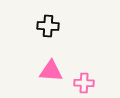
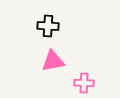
pink triangle: moved 2 px right, 10 px up; rotated 15 degrees counterclockwise
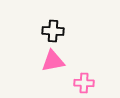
black cross: moved 5 px right, 5 px down
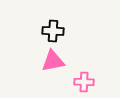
pink cross: moved 1 px up
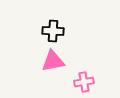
pink cross: rotated 12 degrees counterclockwise
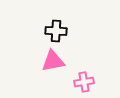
black cross: moved 3 px right
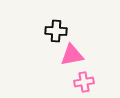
pink triangle: moved 19 px right, 6 px up
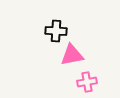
pink cross: moved 3 px right
